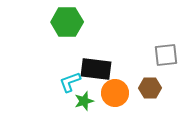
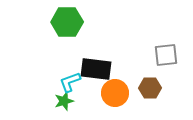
green star: moved 20 px left
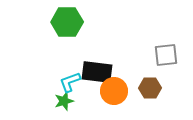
black rectangle: moved 1 px right, 3 px down
orange circle: moved 1 px left, 2 px up
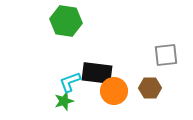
green hexagon: moved 1 px left, 1 px up; rotated 8 degrees clockwise
black rectangle: moved 1 px down
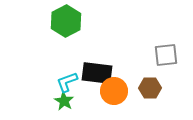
green hexagon: rotated 24 degrees clockwise
cyan L-shape: moved 3 px left
green star: rotated 24 degrees counterclockwise
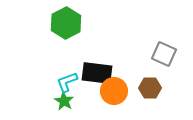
green hexagon: moved 2 px down
gray square: moved 2 px left, 1 px up; rotated 30 degrees clockwise
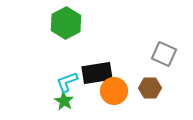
black rectangle: rotated 16 degrees counterclockwise
